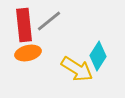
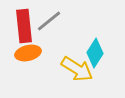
red rectangle: moved 1 px down
cyan diamond: moved 3 px left, 3 px up
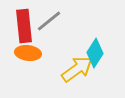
orange ellipse: rotated 20 degrees clockwise
yellow arrow: rotated 68 degrees counterclockwise
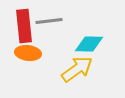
gray line: rotated 32 degrees clockwise
cyan diamond: moved 6 px left, 9 px up; rotated 60 degrees clockwise
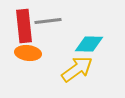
gray line: moved 1 px left
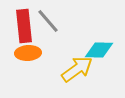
gray line: rotated 56 degrees clockwise
cyan diamond: moved 10 px right, 6 px down
orange ellipse: rotated 10 degrees counterclockwise
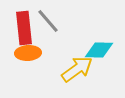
red rectangle: moved 2 px down
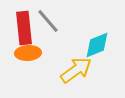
cyan diamond: moved 2 px left, 5 px up; rotated 24 degrees counterclockwise
yellow arrow: moved 1 px left, 1 px down
